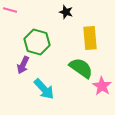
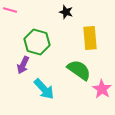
green semicircle: moved 2 px left, 2 px down
pink star: moved 3 px down
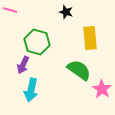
cyan arrow: moved 13 px left, 1 px down; rotated 55 degrees clockwise
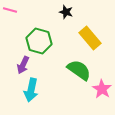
yellow rectangle: rotated 35 degrees counterclockwise
green hexagon: moved 2 px right, 1 px up
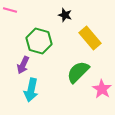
black star: moved 1 px left, 3 px down
green semicircle: moved 1 px left, 2 px down; rotated 80 degrees counterclockwise
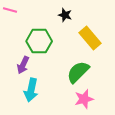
green hexagon: rotated 15 degrees counterclockwise
pink star: moved 18 px left, 10 px down; rotated 24 degrees clockwise
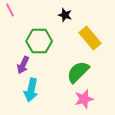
pink line: rotated 48 degrees clockwise
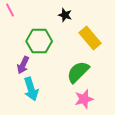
cyan arrow: moved 1 px up; rotated 30 degrees counterclockwise
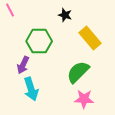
pink star: rotated 18 degrees clockwise
